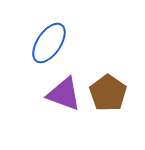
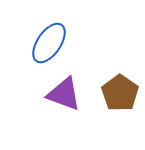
brown pentagon: moved 12 px right
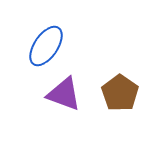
blue ellipse: moved 3 px left, 3 px down
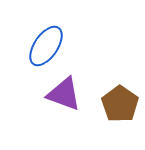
brown pentagon: moved 11 px down
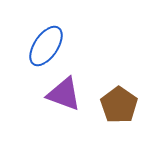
brown pentagon: moved 1 px left, 1 px down
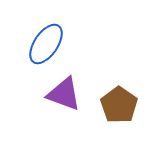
blue ellipse: moved 2 px up
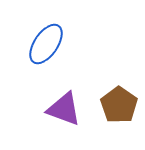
purple triangle: moved 15 px down
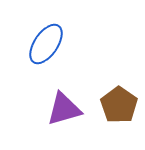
purple triangle: rotated 36 degrees counterclockwise
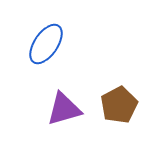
brown pentagon: rotated 9 degrees clockwise
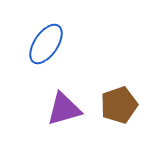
brown pentagon: rotated 9 degrees clockwise
